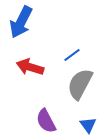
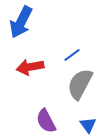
red arrow: rotated 28 degrees counterclockwise
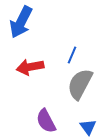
blue line: rotated 30 degrees counterclockwise
blue triangle: moved 2 px down
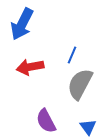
blue arrow: moved 1 px right, 2 px down
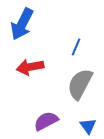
blue line: moved 4 px right, 8 px up
purple semicircle: rotated 90 degrees clockwise
blue triangle: moved 1 px up
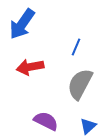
blue arrow: rotated 8 degrees clockwise
purple semicircle: rotated 55 degrees clockwise
blue triangle: rotated 24 degrees clockwise
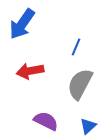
red arrow: moved 4 px down
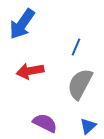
purple semicircle: moved 1 px left, 2 px down
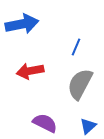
blue arrow: rotated 136 degrees counterclockwise
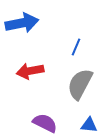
blue arrow: moved 1 px up
blue triangle: moved 1 px right, 1 px up; rotated 48 degrees clockwise
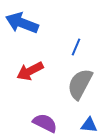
blue arrow: rotated 148 degrees counterclockwise
red arrow: rotated 16 degrees counterclockwise
